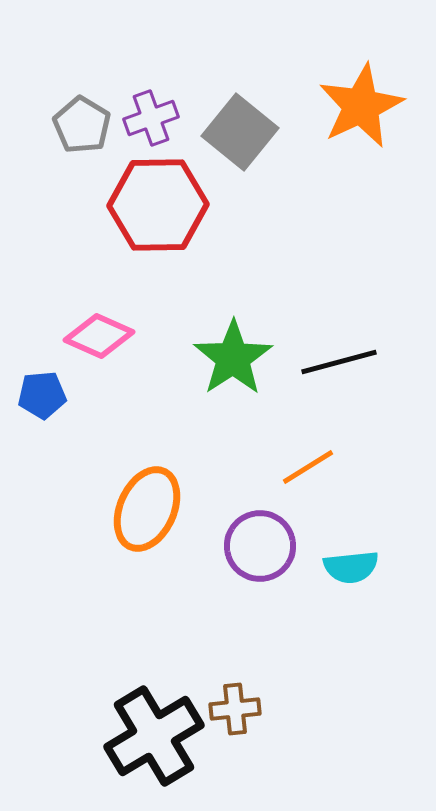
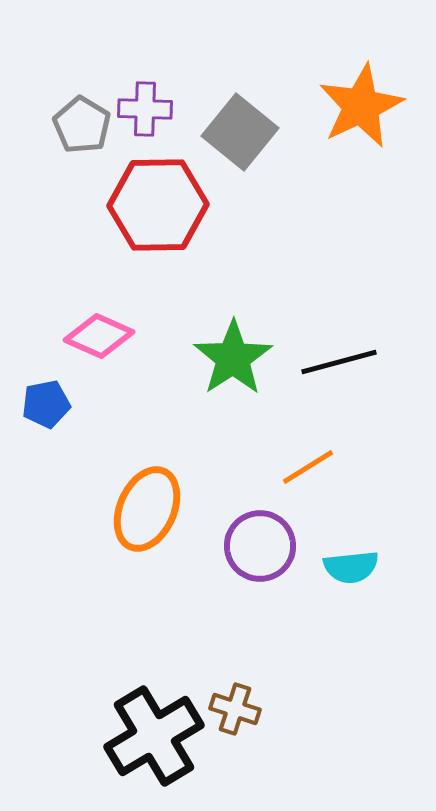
purple cross: moved 6 px left, 9 px up; rotated 22 degrees clockwise
blue pentagon: moved 4 px right, 9 px down; rotated 6 degrees counterclockwise
brown cross: rotated 24 degrees clockwise
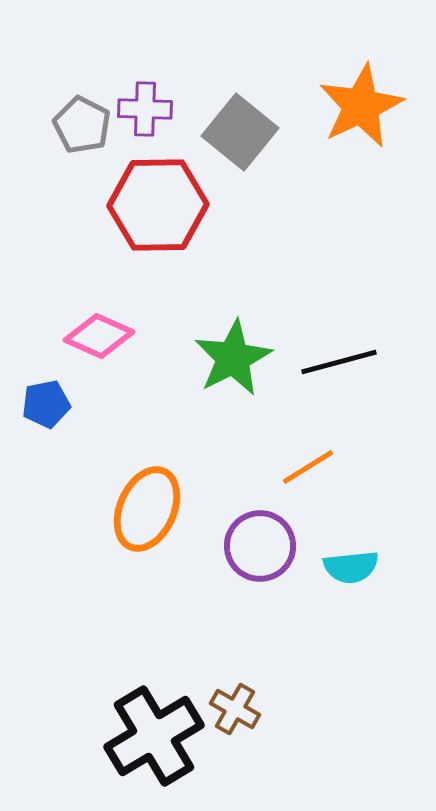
gray pentagon: rotated 4 degrees counterclockwise
green star: rotated 6 degrees clockwise
brown cross: rotated 12 degrees clockwise
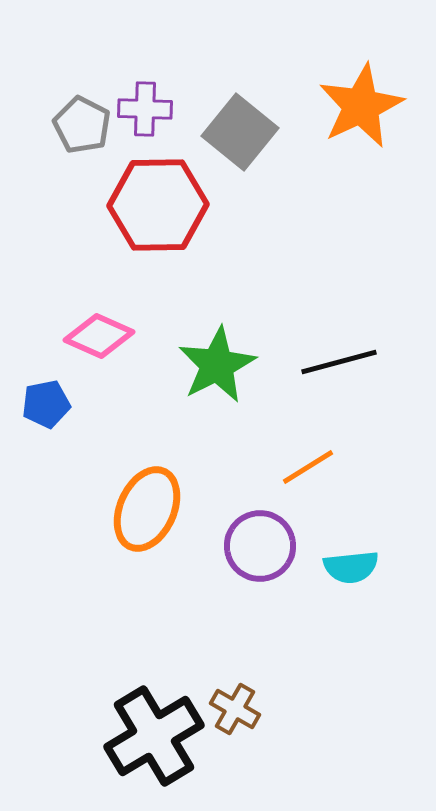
green star: moved 16 px left, 7 px down
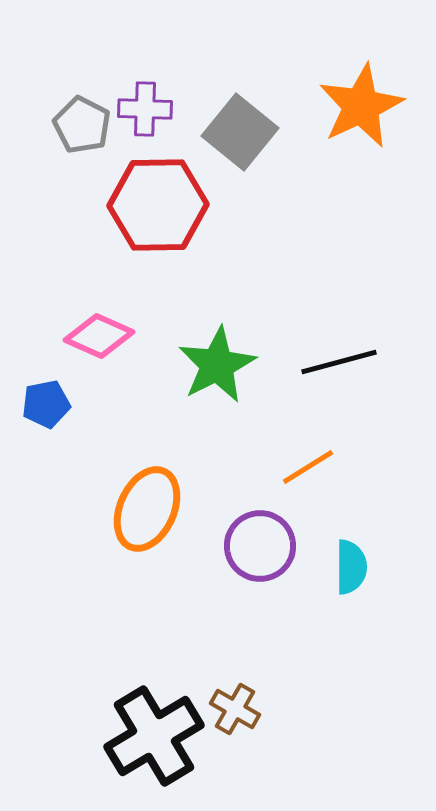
cyan semicircle: rotated 84 degrees counterclockwise
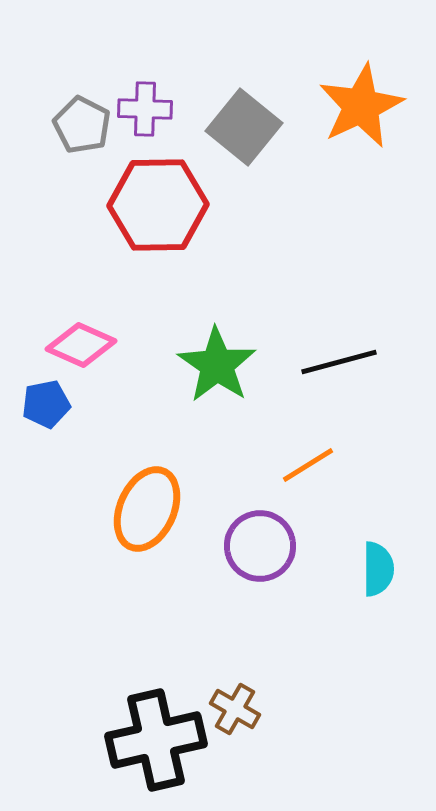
gray square: moved 4 px right, 5 px up
pink diamond: moved 18 px left, 9 px down
green star: rotated 10 degrees counterclockwise
orange line: moved 2 px up
cyan semicircle: moved 27 px right, 2 px down
black cross: moved 2 px right, 4 px down; rotated 18 degrees clockwise
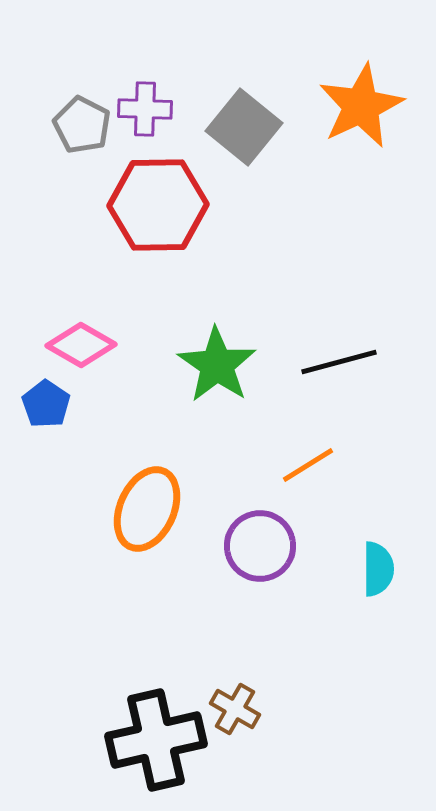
pink diamond: rotated 6 degrees clockwise
blue pentagon: rotated 27 degrees counterclockwise
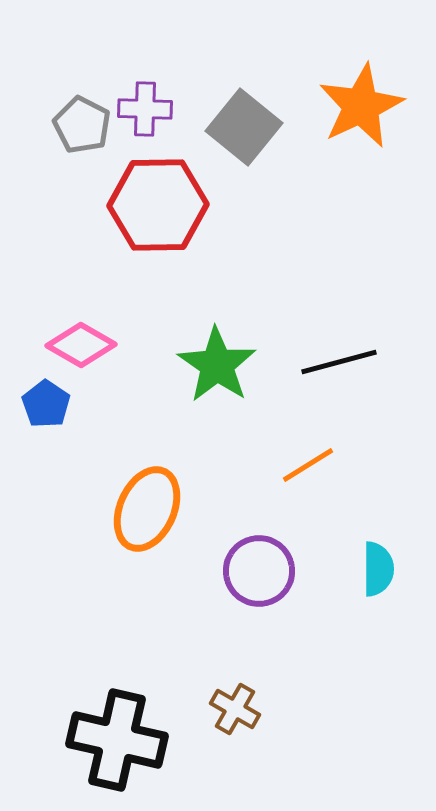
purple circle: moved 1 px left, 25 px down
black cross: moved 39 px left; rotated 26 degrees clockwise
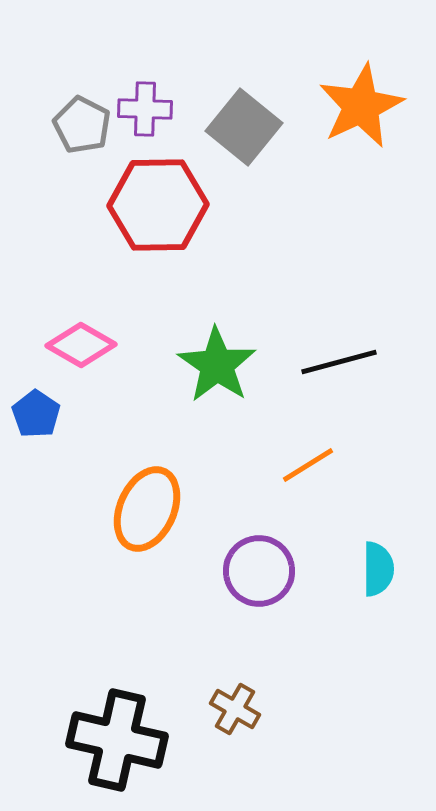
blue pentagon: moved 10 px left, 10 px down
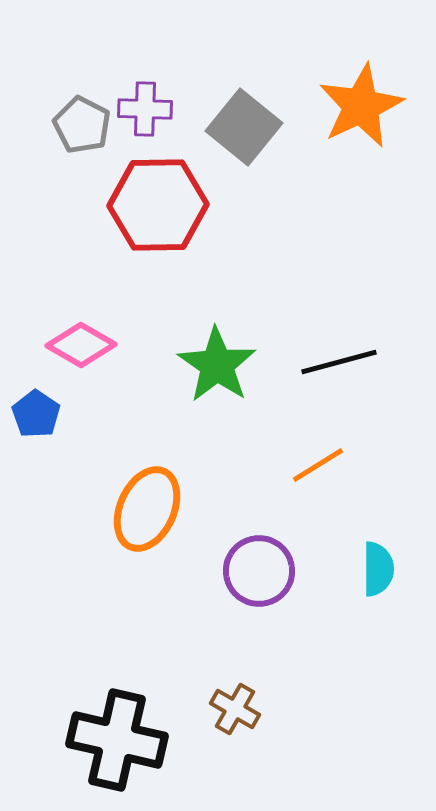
orange line: moved 10 px right
